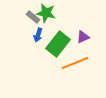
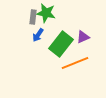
gray rectangle: rotated 56 degrees clockwise
blue arrow: rotated 16 degrees clockwise
green rectangle: moved 3 px right
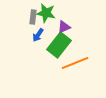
purple triangle: moved 19 px left, 10 px up
green rectangle: moved 2 px left, 1 px down
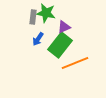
blue arrow: moved 4 px down
green rectangle: moved 1 px right
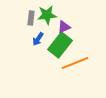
green star: moved 1 px right, 2 px down; rotated 18 degrees counterclockwise
gray rectangle: moved 2 px left, 1 px down
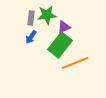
blue arrow: moved 7 px left, 2 px up
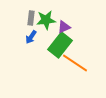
green star: moved 1 px left, 5 px down
orange line: rotated 56 degrees clockwise
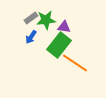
gray rectangle: rotated 48 degrees clockwise
purple triangle: rotated 32 degrees clockwise
green rectangle: moved 1 px left
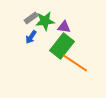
green star: moved 1 px left, 1 px down
green rectangle: moved 3 px right, 1 px down
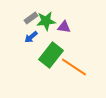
green star: moved 1 px right
blue arrow: rotated 16 degrees clockwise
green rectangle: moved 11 px left, 9 px down
orange line: moved 1 px left, 4 px down
